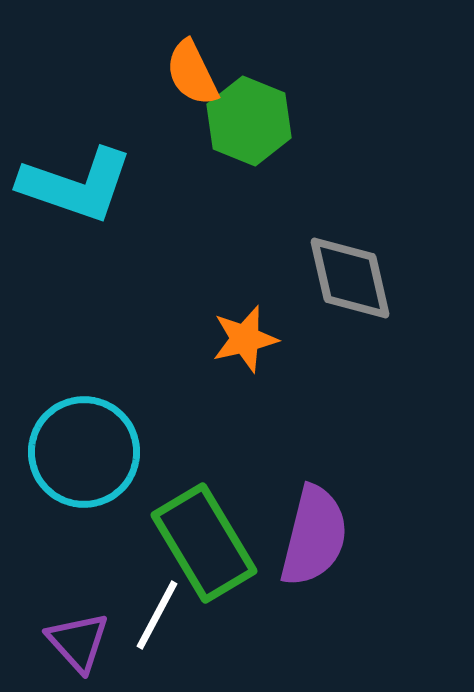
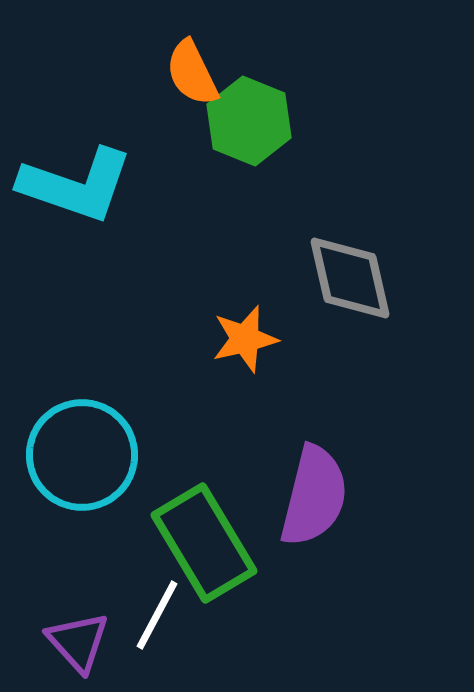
cyan circle: moved 2 px left, 3 px down
purple semicircle: moved 40 px up
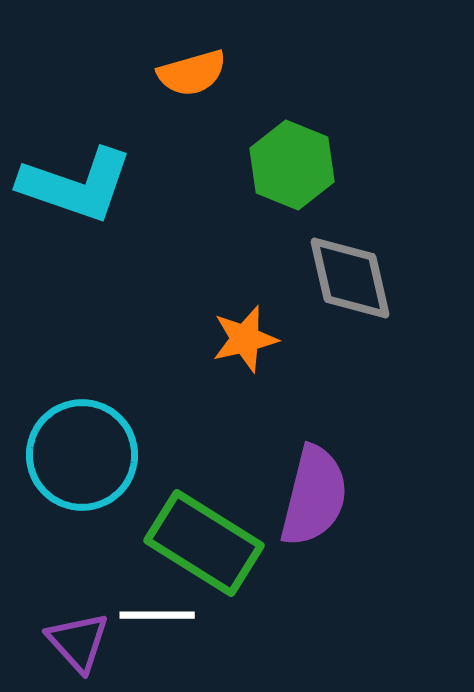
orange semicircle: rotated 80 degrees counterclockwise
green hexagon: moved 43 px right, 44 px down
green rectangle: rotated 27 degrees counterclockwise
white line: rotated 62 degrees clockwise
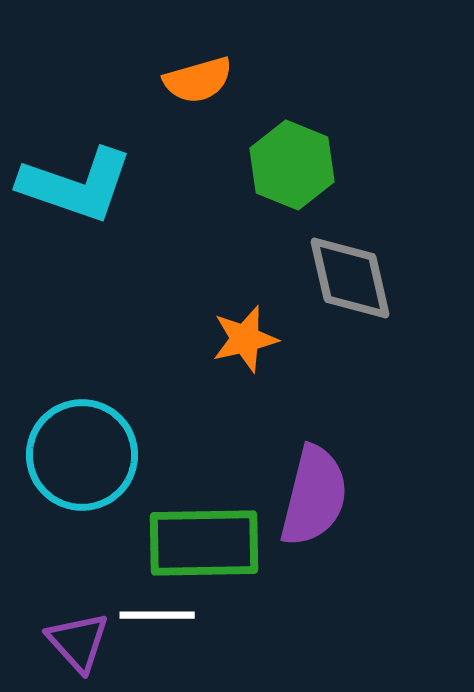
orange semicircle: moved 6 px right, 7 px down
green rectangle: rotated 33 degrees counterclockwise
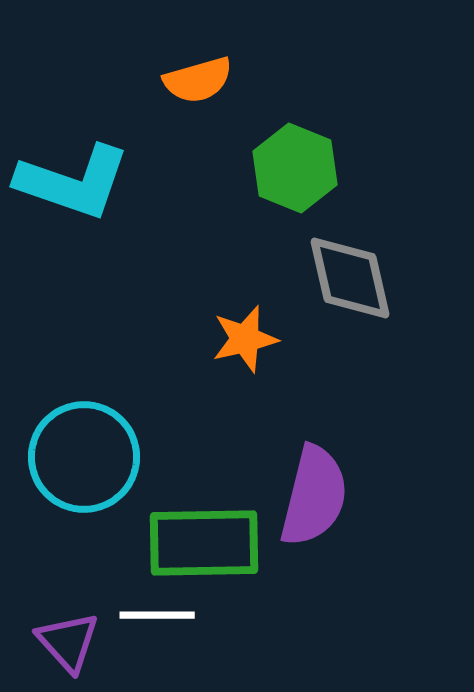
green hexagon: moved 3 px right, 3 px down
cyan L-shape: moved 3 px left, 3 px up
cyan circle: moved 2 px right, 2 px down
purple triangle: moved 10 px left
